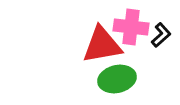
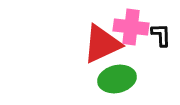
black L-shape: rotated 50 degrees counterclockwise
red triangle: moved 1 px up; rotated 15 degrees counterclockwise
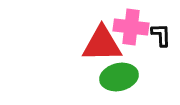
red triangle: rotated 24 degrees clockwise
green ellipse: moved 2 px right, 2 px up
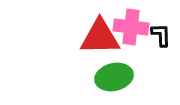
red triangle: moved 2 px left, 7 px up
green ellipse: moved 5 px left
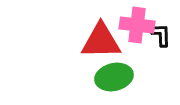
pink cross: moved 6 px right, 2 px up
red triangle: moved 1 px right, 4 px down
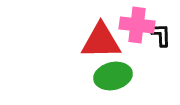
green ellipse: moved 1 px left, 1 px up
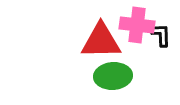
green ellipse: rotated 9 degrees clockwise
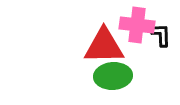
red triangle: moved 3 px right, 5 px down
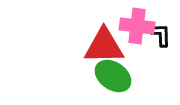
pink cross: moved 1 px down
green ellipse: rotated 39 degrees clockwise
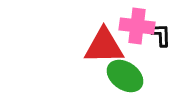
green ellipse: moved 12 px right
